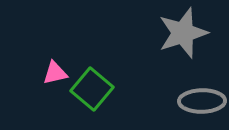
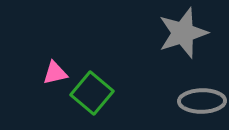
green square: moved 4 px down
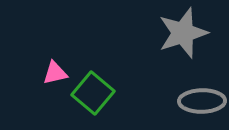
green square: moved 1 px right
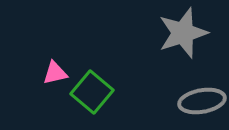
green square: moved 1 px left, 1 px up
gray ellipse: rotated 9 degrees counterclockwise
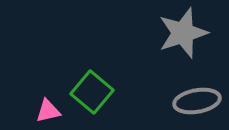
pink triangle: moved 7 px left, 38 px down
gray ellipse: moved 5 px left
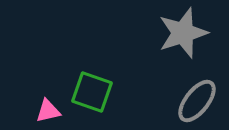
green square: rotated 21 degrees counterclockwise
gray ellipse: rotated 42 degrees counterclockwise
